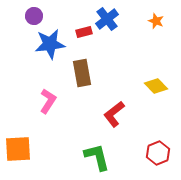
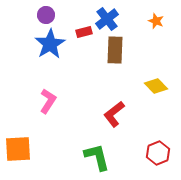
purple circle: moved 12 px right, 1 px up
blue star: rotated 24 degrees counterclockwise
brown rectangle: moved 33 px right, 23 px up; rotated 12 degrees clockwise
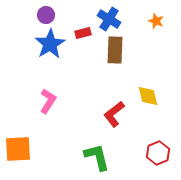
blue cross: moved 2 px right; rotated 20 degrees counterclockwise
red rectangle: moved 1 px left, 1 px down
yellow diamond: moved 8 px left, 10 px down; rotated 30 degrees clockwise
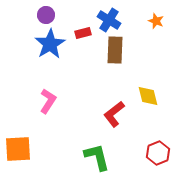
blue cross: moved 1 px down
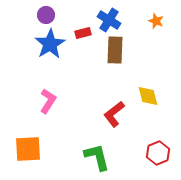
orange square: moved 10 px right
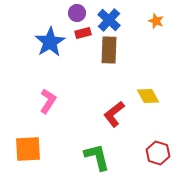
purple circle: moved 31 px right, 2 px up
blue cross: rotated 10 degrees clockwise
blue star: moved 2 px up
brown rectangle: moved 6 px left
yellow diamond: rotated 15 degrees counterclockwise
red hexagon: rotated 20 degrees counterclockwise
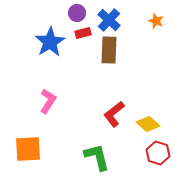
yellow diamond: moved 28 px down; rotated 20 degrees counterclockwise
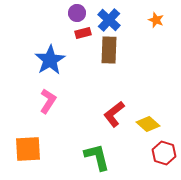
orange star: moved 1 px up
blue star: moved 18 px down
red hexagon: moved 6 px right
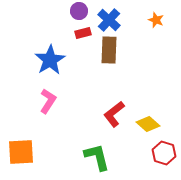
purple circle: moved 2 px right, 2 px up
orange square: moved 7 px left, 3 px down
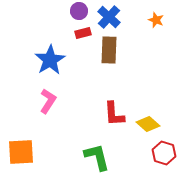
blue cross: moved 3 px up
red L-shape: rotated 56 degrees counterclockwise
